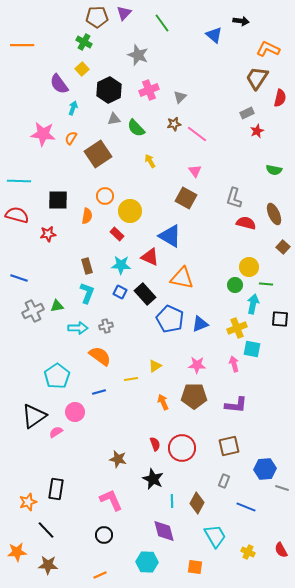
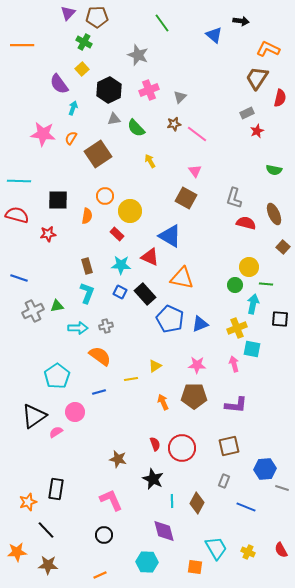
purple triangle at (124, 13): moved 56 px left
cyan trapezoid at (215, 536): moved 1 px right, 12 px down
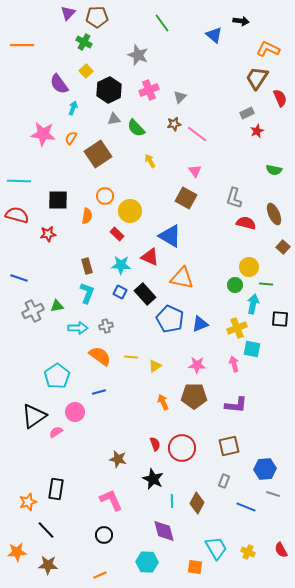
yellow square at (82, 69): moved 4 px right, 2 px down
red semicircle at (280, 98): rotated 36 degrees counterclockwise
yellow line at (131, 379): moved 22 px up; rotated 16 degrees clockwise
gray line at (282, 488): moved 9 px left, 6 px down
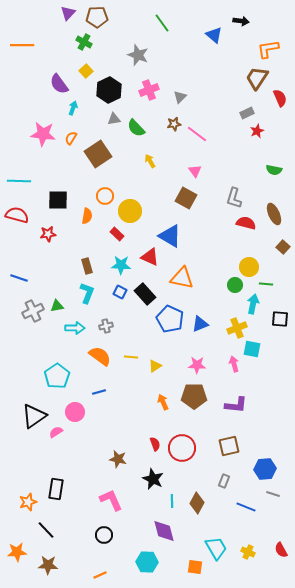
orange L-shape at (268, 49): rotated 35 degrees counterclockwise
cyan arrow at (78, 328): moved 3 px left
